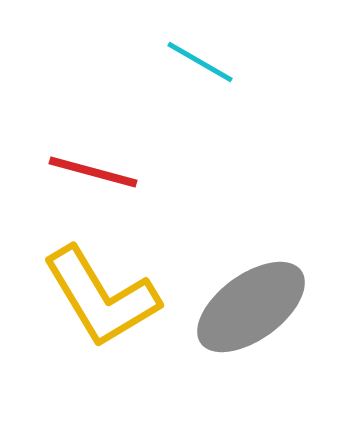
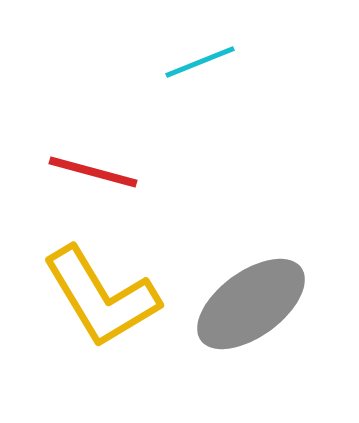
cyan line: rotated 52 degrees counterclockwise
gray ellipse: moved 3 px up
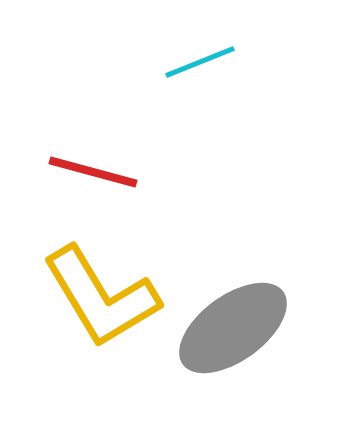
gray ellipse: moved 18 px left, 24 px down
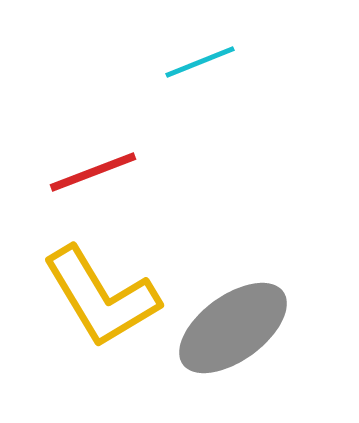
red line: rotated 36 degrees counterclockwise
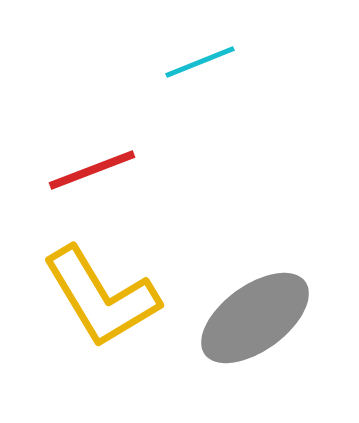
red line: moved 1 px left, 2 px up
gray ellipse: moved 22 px right, 10 px up
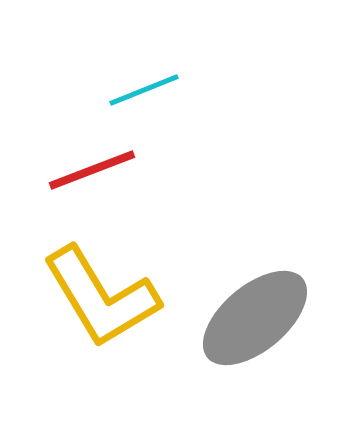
cyan line: moved 56 px left, 28 px down
gray ellipse: rotated 4 degrees counterclockwise
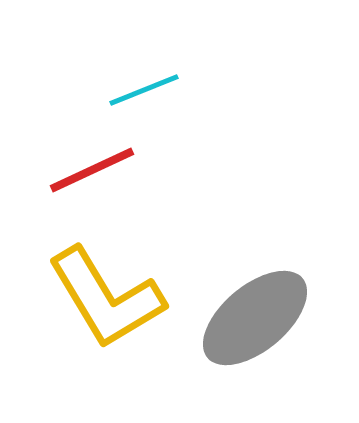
red line: rotated 4 degrees counterclockwise
yellow L-shape: moved 5 px right, 1 px down
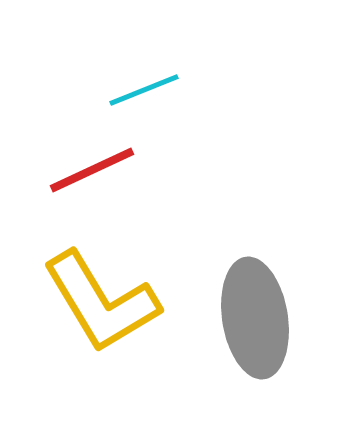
yellow L-shape: moved 5 px left, 4 px down
gray ellipse: rotated 59 degrees counterclockwise
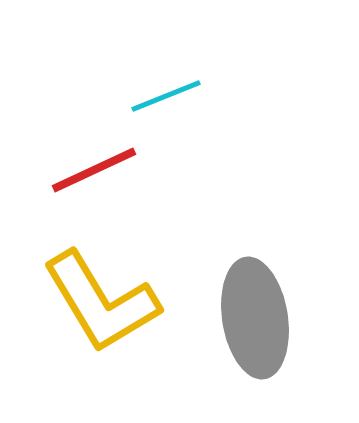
cyan line: moved 22 px right, 6 px down
red line: moved 2 px right
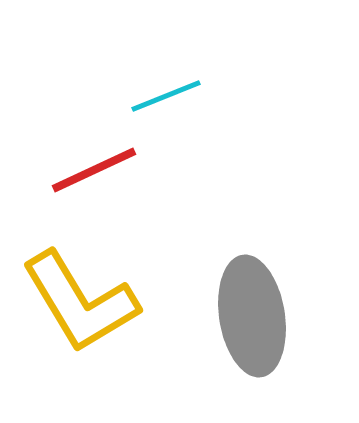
yellow L-shape: moved 21 px left
gray ellipse: moved 3 px left, 2 px up
